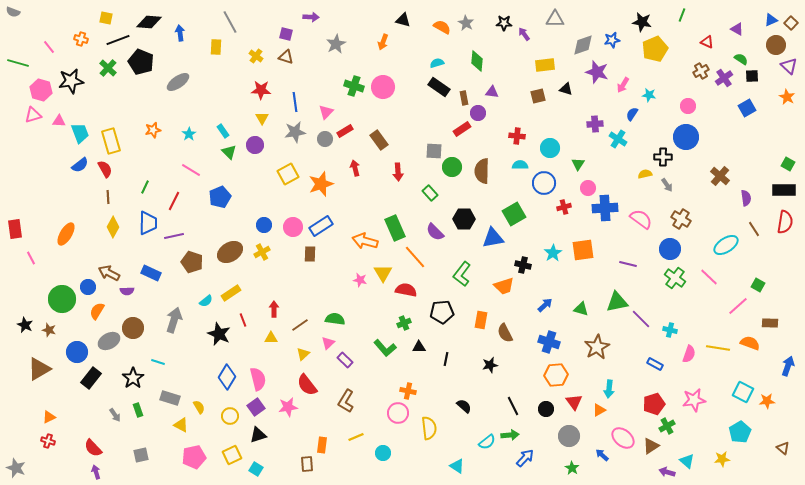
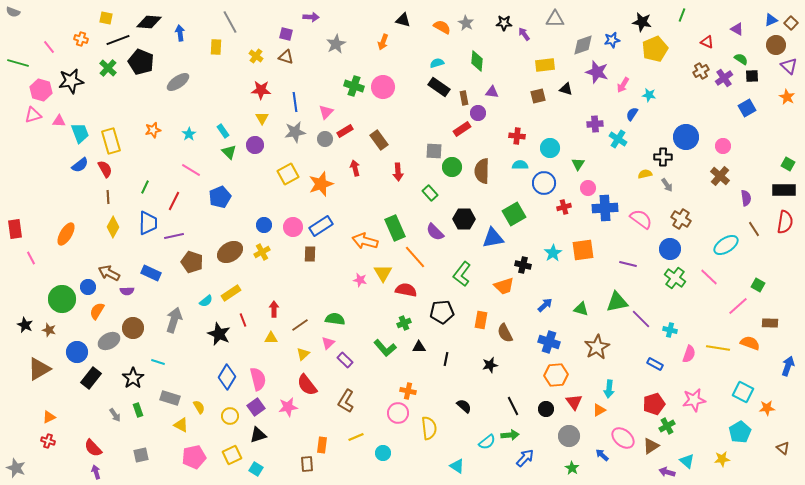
pink circle at (688, 106): moved 35 px right, 40 px down
orange star at (767, 401): moved 7 px down
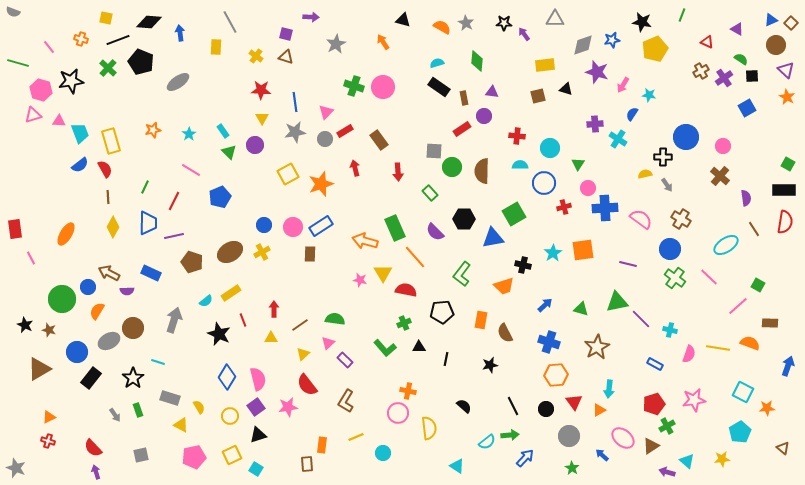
orange arrow at (383, 42): rotated 126 degrees clockwise
purple triangle at (789, 66): moved 3 px left, 4 px down
purple circle at (478, 113): moved 6 px right, 3 px down
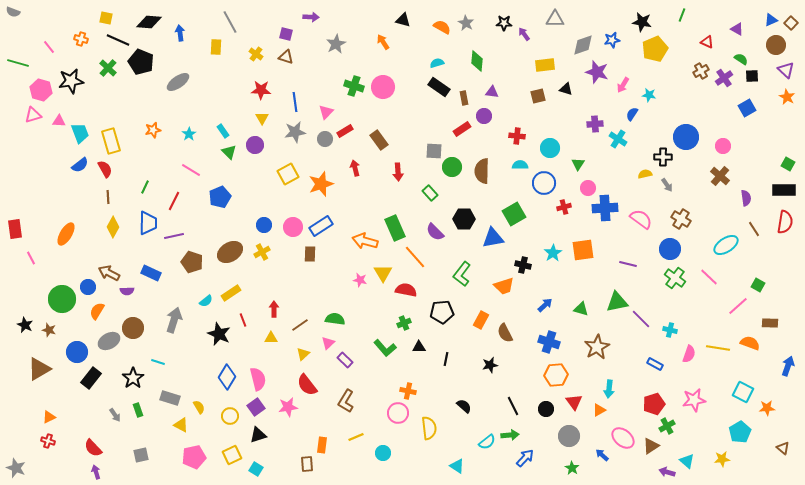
black line at (118, 40): rotated 45 degrees clockwise
yellow cross at (256, 56): moved 2 px up
orange rectangle at (481, 320): rotated 18 degrees clockwise
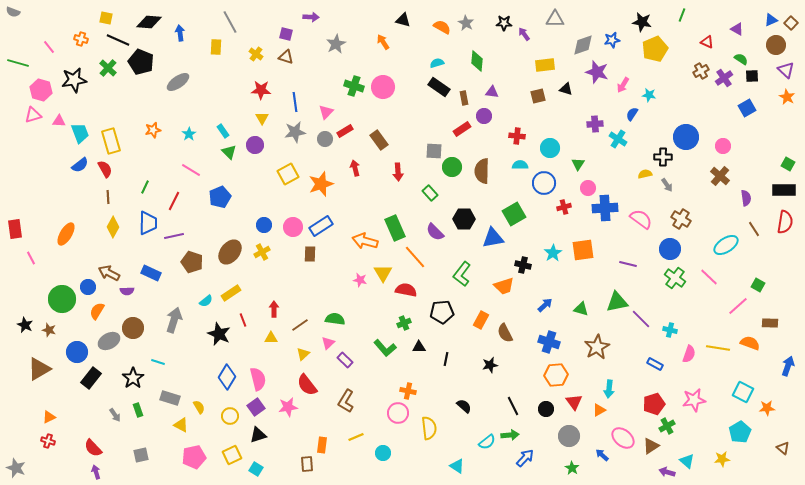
black star at (71, 81): moved 3 px right, 1 px up
brown ellipse at (230, 252): rotated 20 degrees counterclockwise
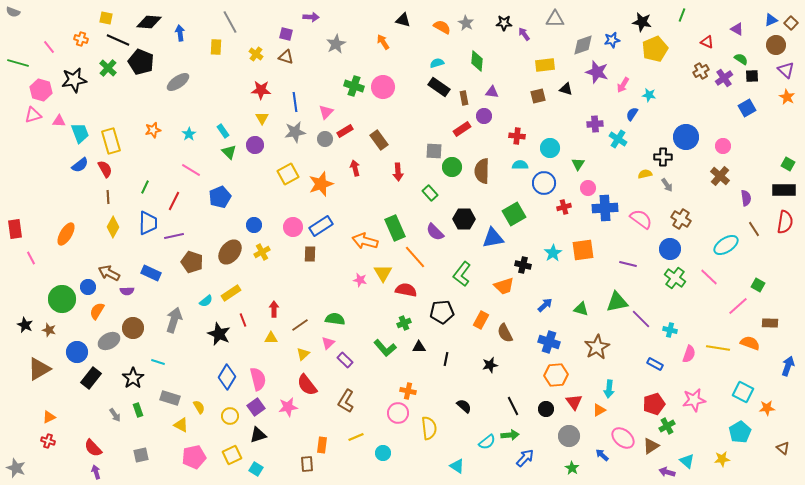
blue circle at (264, 225): moved 10 px left
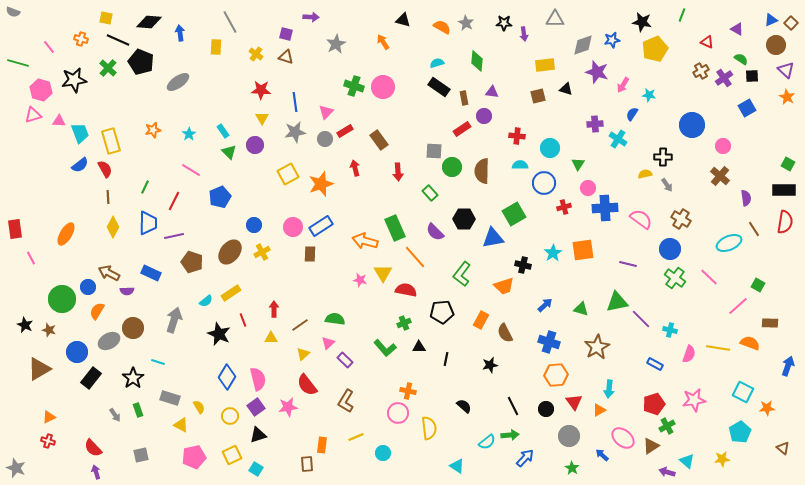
purple arrow at (524, 34): rotated 152 degrees counterclockwise
blue circle at (686, 137): moved 6 px right, 12 px up
cyan ellipse at (726, 245): moved 3 px right, 2 px up; rotated 10 degrees clockwise
